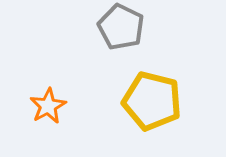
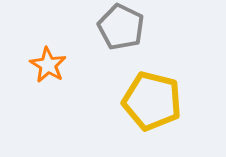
orange star: moved 41 px up; rotated 12 degrees counterclockwise
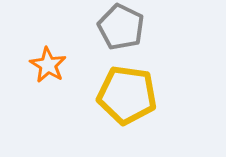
yellow pentagon: moved 25 px left, 6 px up; rotated 6 degrees counterclockwise
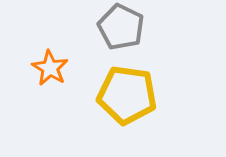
orange star: moved 2 px right, 3 px down
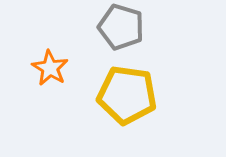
gray pentagon: rotated 9 degrees counterclockwise
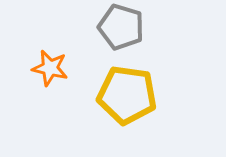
orange star: rotated 18 degrees counterclockwise
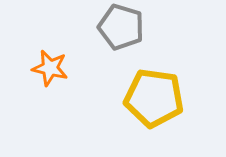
yellow pentagon: moved 27 px right, 3 px down
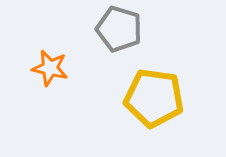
gray pentagon: moved 2 px left, 2 px down
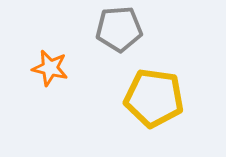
gray pentagon: rotated 21 degrees counterclockwise
